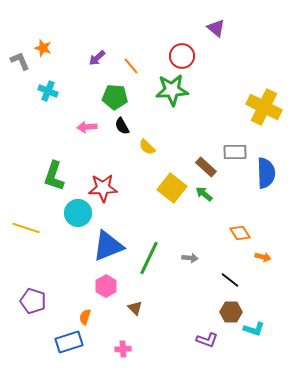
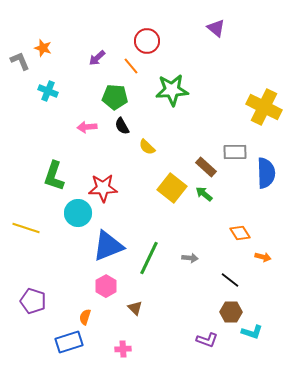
red circle: moved 35 px left, 15 px up
cyan L-shape: moved 2 px left, 3 px down
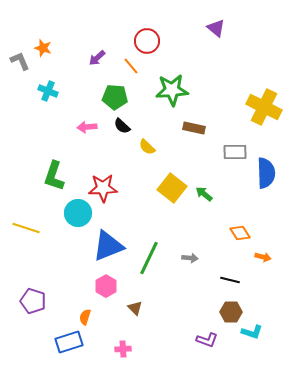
black semicircle: rotated 18 degrees counterclockwise
brown rectangle: moved 12 px left, 39 px up; rotated 30 degrees counterclockwise
black line: rotated 24 degrees counterclockwise
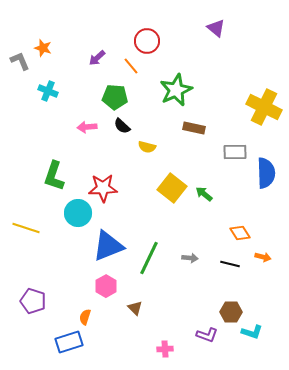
green star: moved 4 px right; rotated 20 degrees counterclockwise
yellow semicircle: rotated 30 degrees counterclockwise
black line: moved 16 px up
purple L-shape: moved 5 px up
pink cross: moved 42 px right
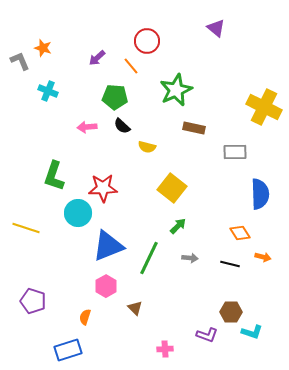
blue semicircle: moved 6 px left, 21 px down
green arrow: moved 26 px left, 32 px down; rotated 96 degrees clockwise
blue rectangle: moved 1 px left, 8 px down
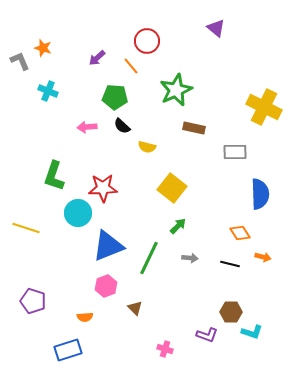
pink hexagon: rotated 10 degrees clockwise
orange semicircle: rotated 112 degrees counterclockwise
pink cross: rotated 21 degrees clockwise
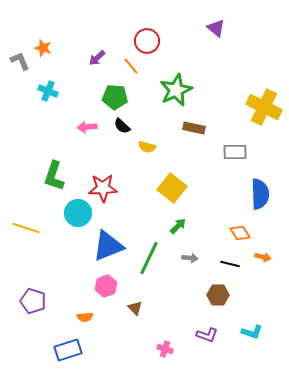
brown hexagon: moved 13 px left, 17 px up
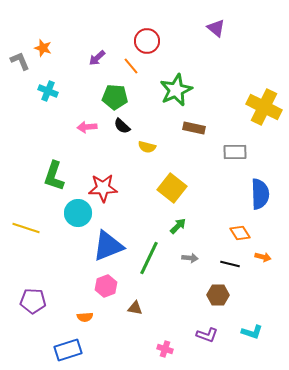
purple pentagon: rotated 15 degrees counterclockwise
brown triangle: rotated 35 degrees counterclockwise
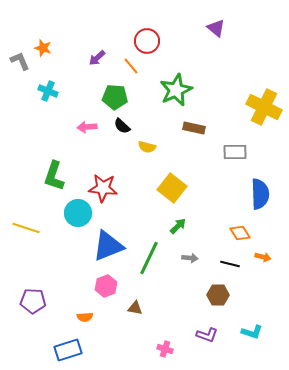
red star: rotated 8 degrees clockwise
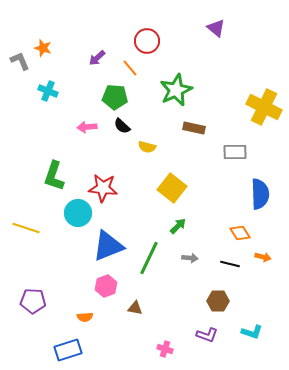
orange line: moved 1 px left, 2 px down
brown hexagon: moved 6 px down
